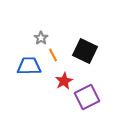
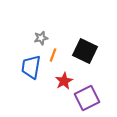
gray star: rotated 24 degrees clockwise
orange line: rotated 48 degrees clockwise
blue trapezoid: moved 2 px right, 1 px down; rotated 80 degrees counterclockwise
purple square: moved 1 px down
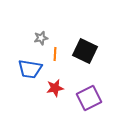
orange line: moved 2 px right, 1 px up; rotated 16 degrees counterclockwise
blue trapezoid: moved 1 px left, 2 px down; rotated 90 degrees counterclockwise
red star: moved 9 px left, 7 px down; rotated 18 degrees clockwise
purple square: moved 2 px right
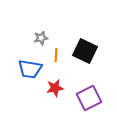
orange line: moved 1 px right, 1 px down
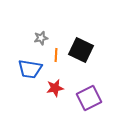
black square: moved 4 px left, 1 px up
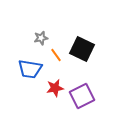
black square: moved 1 px right, 1 px up
orange line: rotated 40 degrees counterclockwise
purple square: moved 7 px left, 2 px up
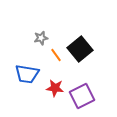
black square: moved 2 px left; rotated 25 degrees clockwise
blue trapezoid: moved 3 px left, 5 px down
red star: rotated 18 degrees clockwise
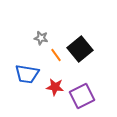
gray star: rotated 24 degrees clockwise
red star: moved 1 px up
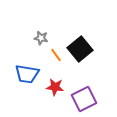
purple square: moved 2 px right, 3 px down
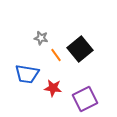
red star: moved 2 px left, 1 px down
purple square: moved 1 px right
